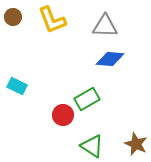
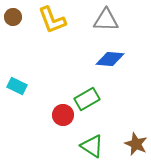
gray triangle: moved 1 px right, 6 px up
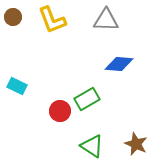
blue diamond: moved 9 px right, 5 px down
red circle: moved 3 px left, 4 px up
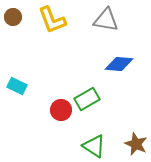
gray triangle: rotated 8 degrees clockwise
red circle: moved 1 px right, 1 px up
green triangle: moved 2 px right
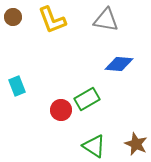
cyan rectangle: rotated 42 degrees clockwise
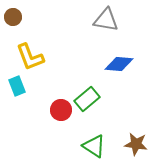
yellow L-shape: moved 22 px left, 37 px down
green rectangle: rotated 10 degrees counterclockwise
brown star: rotated 15 degrees counterclockwise
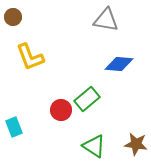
cyan rectangle: moved 3 px left, 41 px down
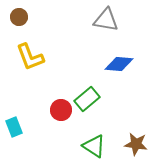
brown circle: moved 6 px right
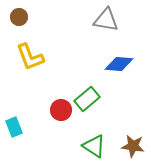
brown star: moved 3 px left, 2 px down
